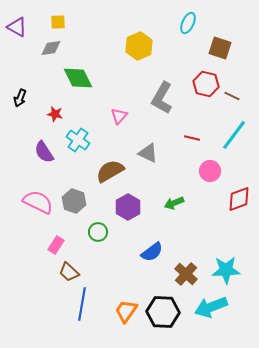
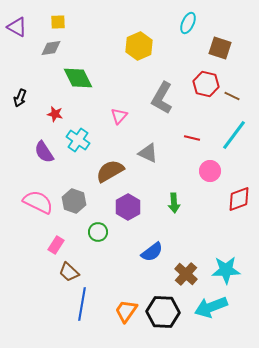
green arrow: rotated 72 degrees counterclockwise
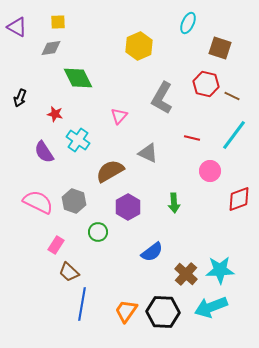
cyan star: moved 6 px left
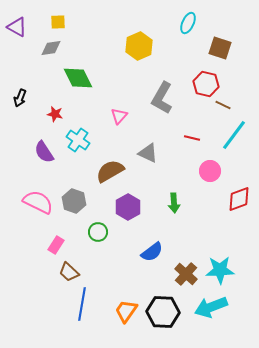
brown line: moved 9 px left, 9 px down
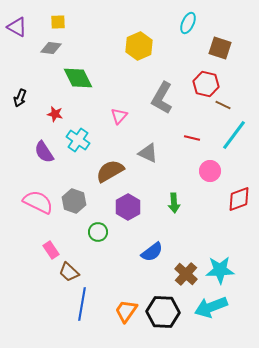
gray diamond: rotated 15 degrees clockwise
pink rectangle: moved 5 px left, 5 px down; rotated 66 degrees counterclockwise
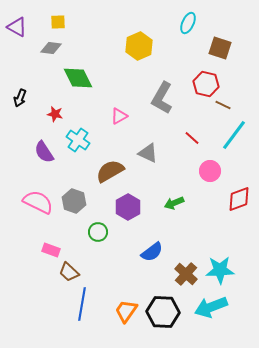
pink triangle: rotated 18 degrees clockwise
red line: rotated 28 degrees clockwise
green arrow: rotated 72 degrees clockwise
pink rectangle: rotated 36 degrees counterclockwise
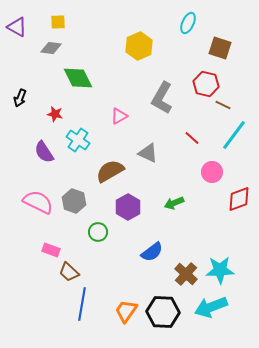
pink circle: moved 2 px right, 1 px down
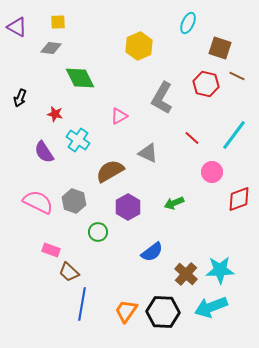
green diamond: moved 2 px right
brown line: moved 14 px right, 29 px up
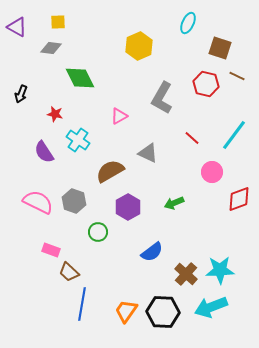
black arrow: moved 1 px right, 4 px up
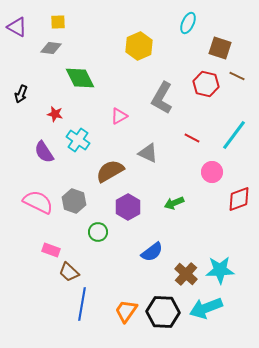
red line: rotated 14 degrees counterclockwise
cyan arrow: moved 5 px left, 1 px down
